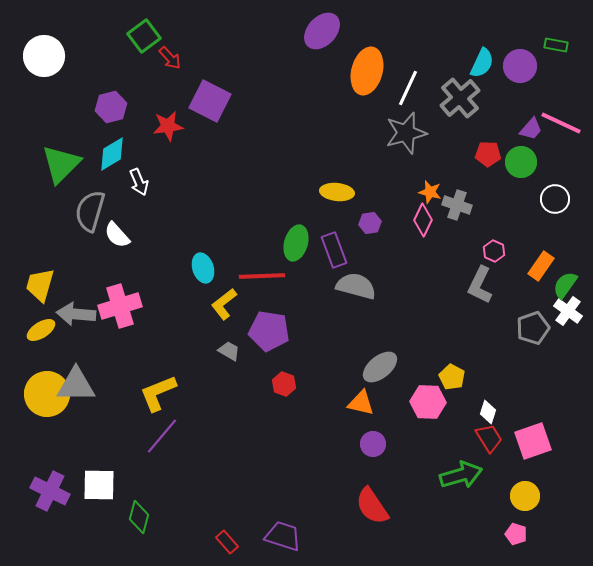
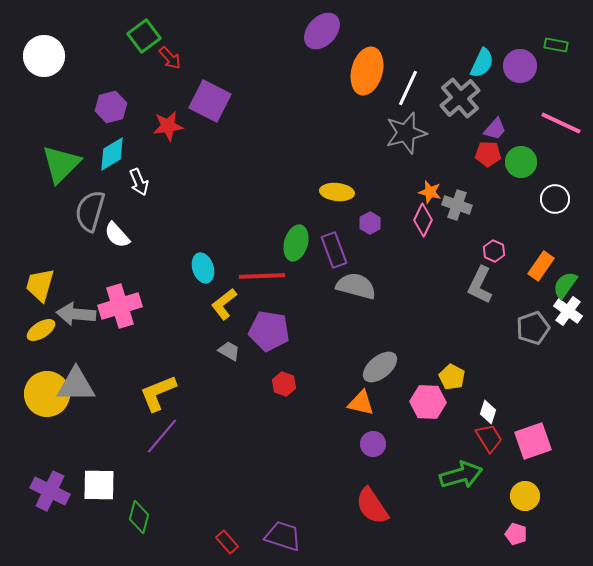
purple trapezoid at (531, 129): moved 36 px left
purple hexagon at (370, 223): rotated 20 degrees counterclockwise
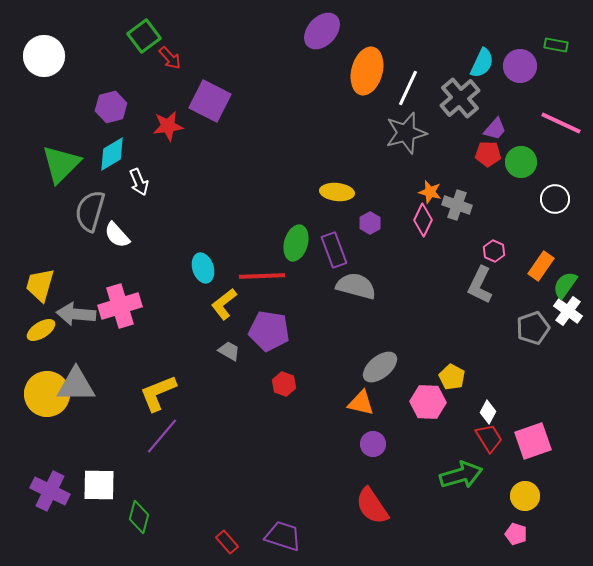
white diamond at (488, 412): rotated 10 degrees clockwise
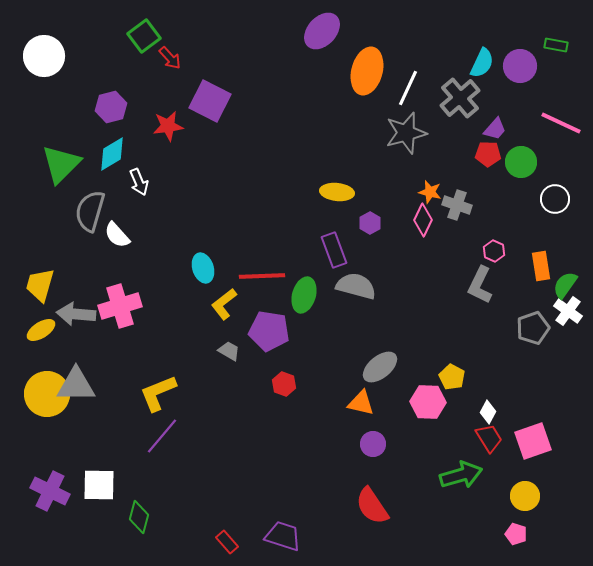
green ellipse at (296, 243): moved 8 px right, 52 px down
orange rectangle at (541, 266): rotated 44 degrees counterclockwise
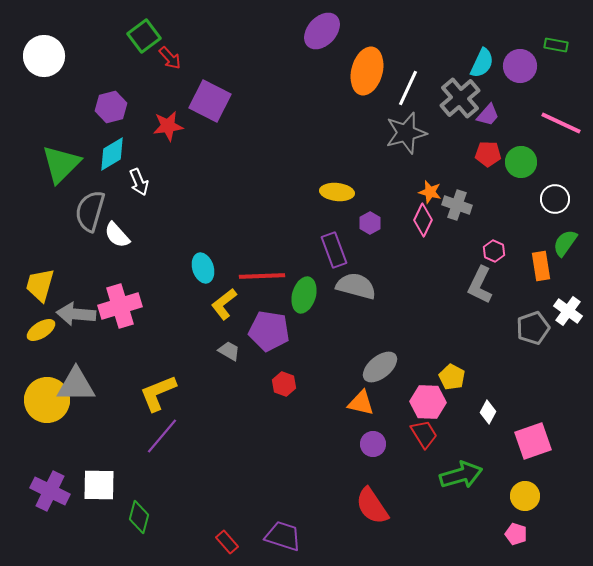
purple trapezoid at (495, 129): moved 7 px left, 14 px up
green semicircle at (565, 285): moved 42 px up
yellow circle at (47, 394): moved 6 px down
red trapezoid at (489, 438): moved 65 px left, 4 px up
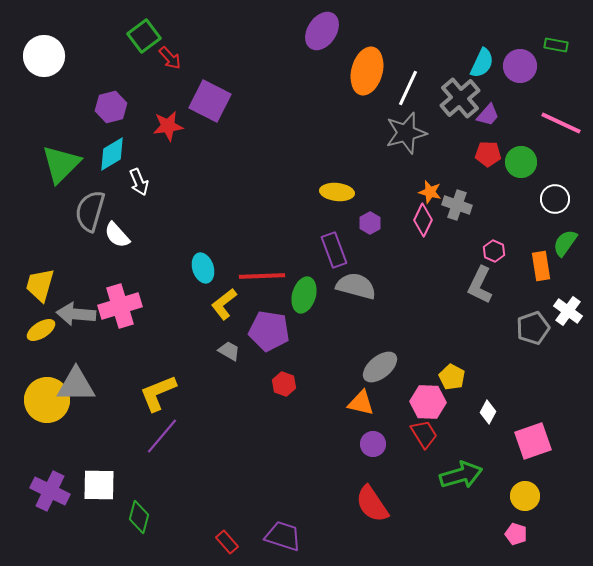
purple ellipse at (322, 31): rotated 9 degrees counterclockwise
red semicircle at (372, 506): moved 2 px up
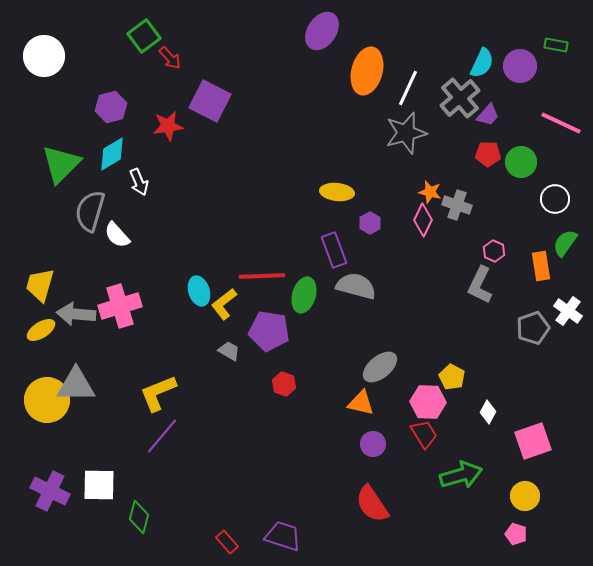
cyan ellipse at (203, 268): moved 4 px left, 23 px down
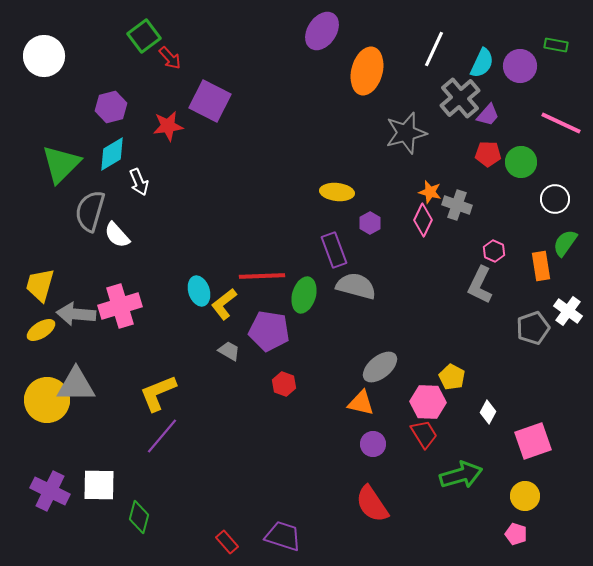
white line at (408, 88): moved 26 px right, 39 px up
